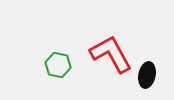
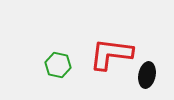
red L-shape: rotated 54 degrees counterclockwise
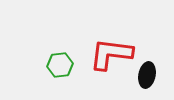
green hexagon: moved 2 px right; rotated 20 degrees counterclockwise
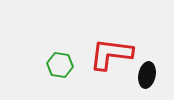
green hexagon: rotated 15 degrees clockwise
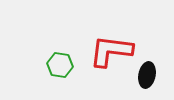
red L-shape: moved 3 px up
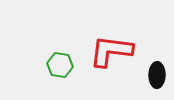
black ellipse: moved 10 px right; rotated 10 degrees counterclockwise
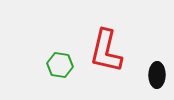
red L-shape: moved 5 px left; rotated 84 degrees counterclockwise
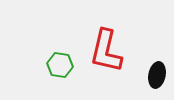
black ellipse: rotated 10 degrees clockwise
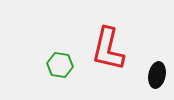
red L-shape: moved 2 px right, 2 px up
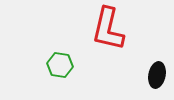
red L-shape: moved 20 px up
